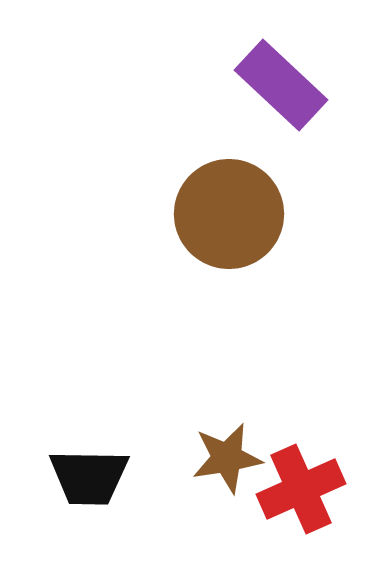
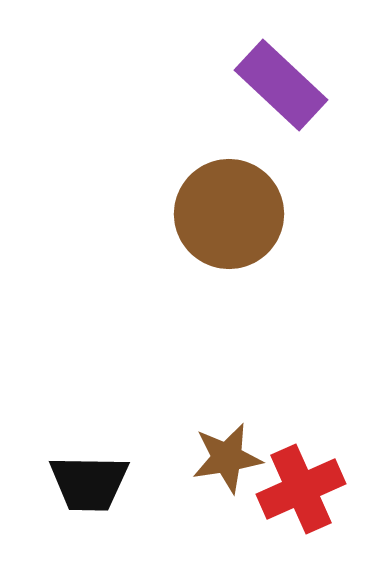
black trapezoid: moved 6 px down
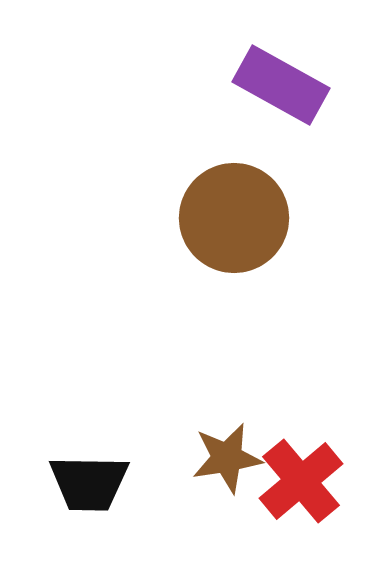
purple rectangle: rotated 14 degrees counterclockwise
brown circle: moved 5 px right, 4 px down
red cross: moved 8 px up; rotated 16 degrees counterclockwise
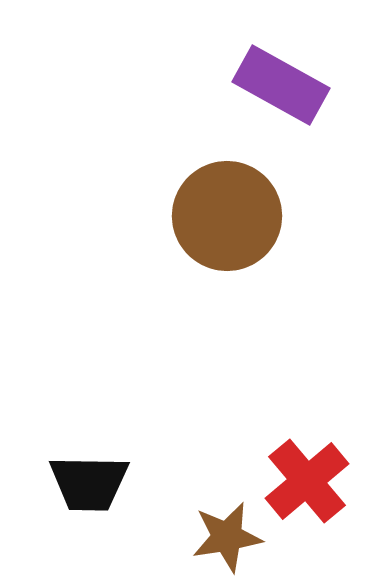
brown circle: moved 7 px left, 2 px up
brown star: moved 79 px down
red cross: moved 6 px right
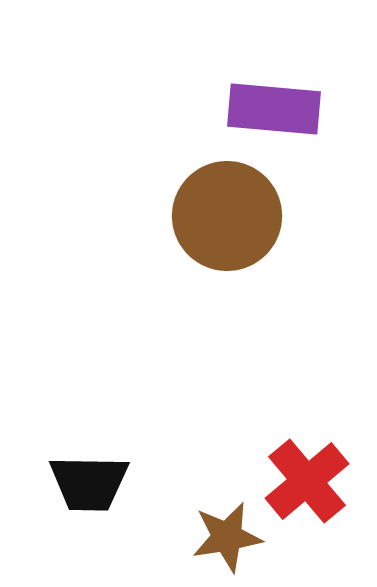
purple rectangle: moved 7 px left, 24 px down; rotated 24 degrees counterclockwise
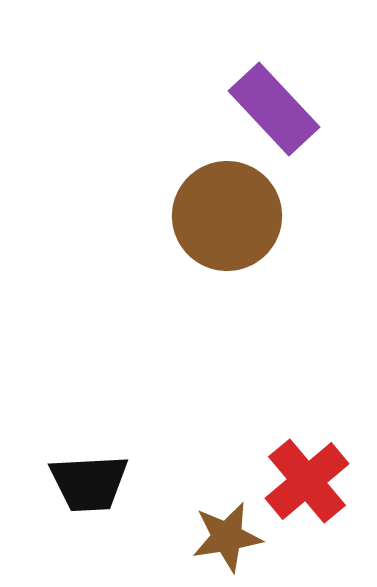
purple rectangle: rotated 42 degrees clockwise
black trapezoid: rotated 4 degrees counterclockwise
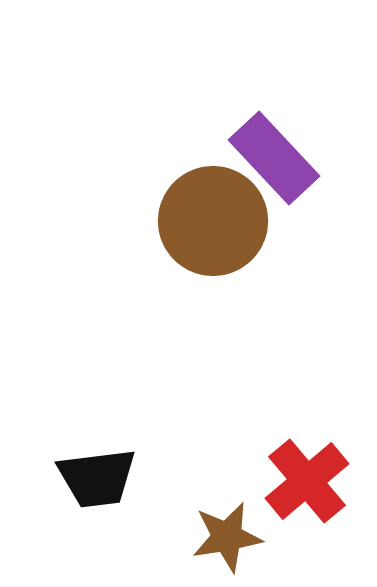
purple rectangle: moved 49 px down
brown circle: moved 14 px left, 5 px down
black trapezoid: moved 8 px right, 5 px up; rotated 4 degrees counterclockwise
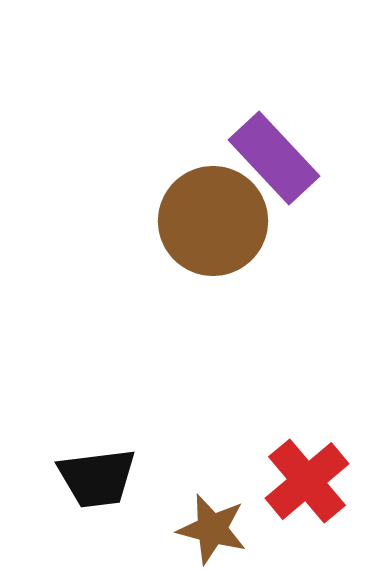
brown star: moved 15 px left, 8 px up; rotated 24 degrees clockwise
